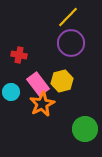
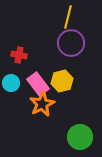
yellow line: rotated 30 degrees counterclockwise
cyan circle: moved 9 px up
green circle: moved 5 px left, 8 px down
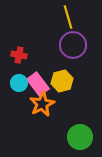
yellow line: rotated 30 degrees counterclockwise
purple circle: moved 2 px right, 2 px down
cyan circle: moved 8 px right
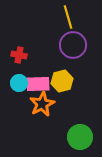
pink rectangle: rotated 55 degrees counterclockwise
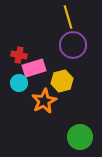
pink rectangle: moved 4 px left, 16 px up; rotated 15 degrees counterclockwise
orange star: moved 2 px right, 3 px up
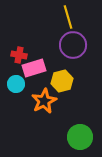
cyan circle: moved 3 px left, 1 px down
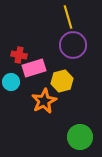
cyan circle: moved 5 px left, 2 px up
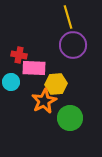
pink rectangle: rotated 20 degrees clockwise
yellow hexagon: moved 6 px left, 3 px down; rotated 10 degrees clockwise
green circle: moved 10 px left, 19 px up
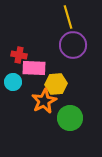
cyan circle: moved 2 px right
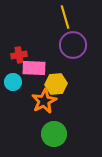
yellow line: moved 3 px left
red cross: rotated 21 degrees counterclockwise
green circle: moved 16 px left, 16 px down
